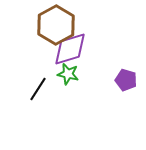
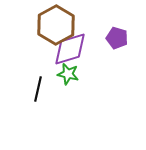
purple pentagon: moved 9 px left, 42 px up
black line: rotated 20 degrees counterclockwise
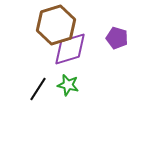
brown hexagon: rotated 12 degrees clockwise
green star: moved 11 px down
black line: rotated 20 degrees clockwise
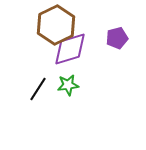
brown hexagon: rotated 9 degrees counterclockwise
purple pentagon: rotated 30 degrees counterclockwise
green star: rotated 20 degrees counterclockwise
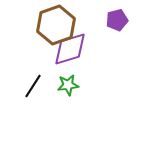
brown hexagon: rotated 6 degrees clockwise
purple pentagon: moved 18 px up
black line: moved 5 px left, 3 px up
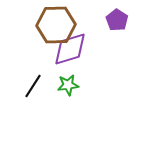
purple pentagon: rotated 25 degrees counterclockwise
brown hexagon: rotated 18 degrees clockwise
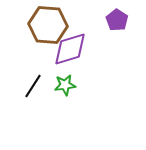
brown hexagon: moved 8 px left; rotated 6 degrees clockwise
green star: moved 3 px left
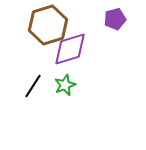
purple pentagon: moved 2 px left, 1 px up; rotated 25 degrees clockwise
brown hexagon: rotated 21 degrees counterclockwise
green star: rotated 15 degrees counterclockwise
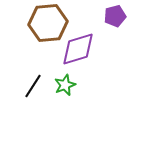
purple pentagon: moved 3 px up
brown hexagon: moved 2 px up; rotated 12 degrees clockwise
purple diamond: moved 8 px right
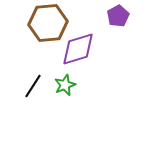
purple pentagon: moved 3 px right; rotated 15 degrees counterclockwise
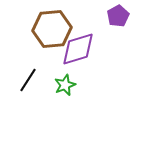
brown hexagon: moved 4 px right, 6 px down
black line: moved 5 px left, 6 px up
